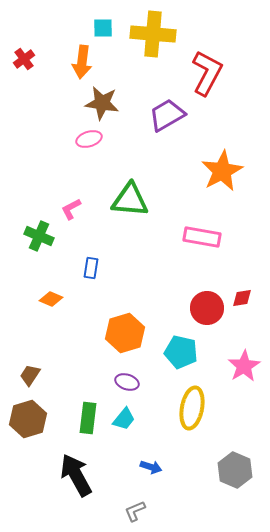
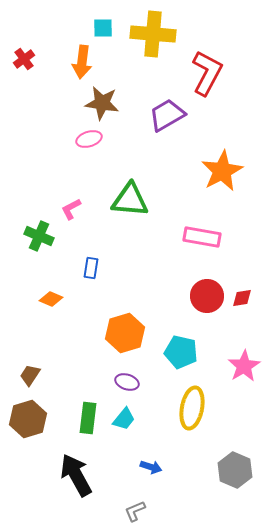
red circle: moved 12 px up
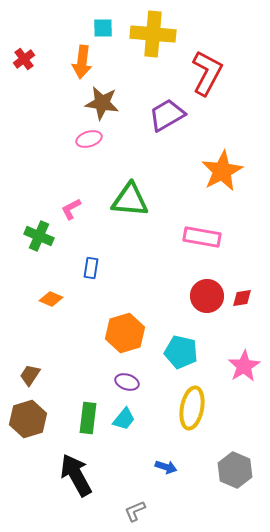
blue arrow: moved 15 px right
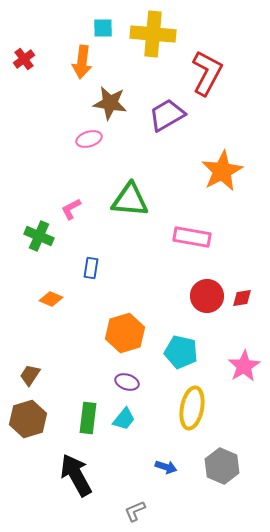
brown star: moved 8 px right
pink rectangle: moved 10 px left
gray hexagon: moved 13 px left, 4 px up
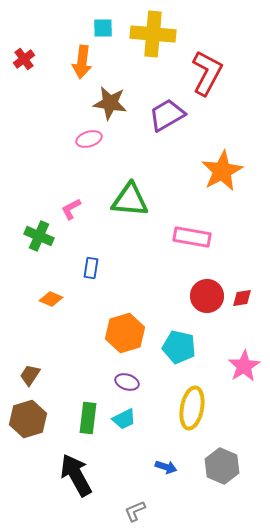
cyan pentagon: moved 2 px left, 5 px up
cyan trapezoid: rotated 25 degrees clockwise
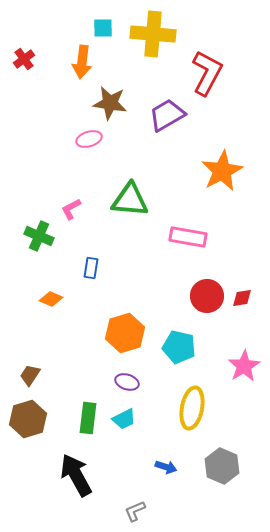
pink rectangle: moved 4 px left
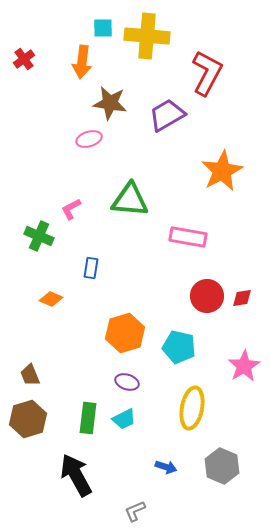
yellow cross: moved 6 px left, 2 px down
brown trapezoid: rotated 55 degrees counterclockwise
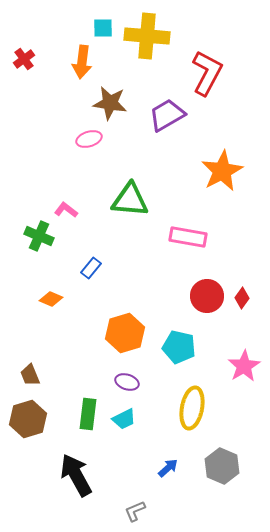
pink L-shape: moved 5 px left, 1 px down; rotated 65 degrees clockwise
blue rectangle: rotated 30 degrees clockwise
red diamond: rotated 45 degrees counterclockwise
green rectangle: moved 4 px up
blue arrow: moved 2 px right, 1 px down; rotated 60 degrees counterclockwise
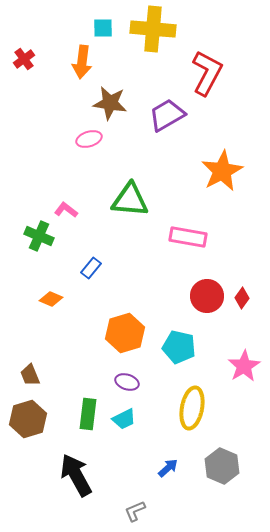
yellow cross: moved 6 px right, 7 px up
